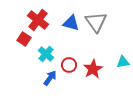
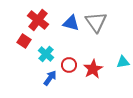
red square: moved 2 px down
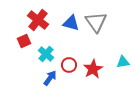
red square: rotated 32 degrees clockwise
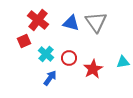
red circle: moved 7 px up
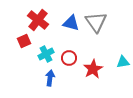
cyan cross: rotated 21 degrees clockwise
blue arrow: rotated 28 degrees counterclockwise
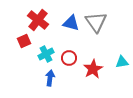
cyan triangle: moved 1 px left
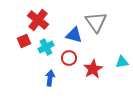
blue triangle: moved 3 px right, 12 px down
cyan cross: moved 7 px up
